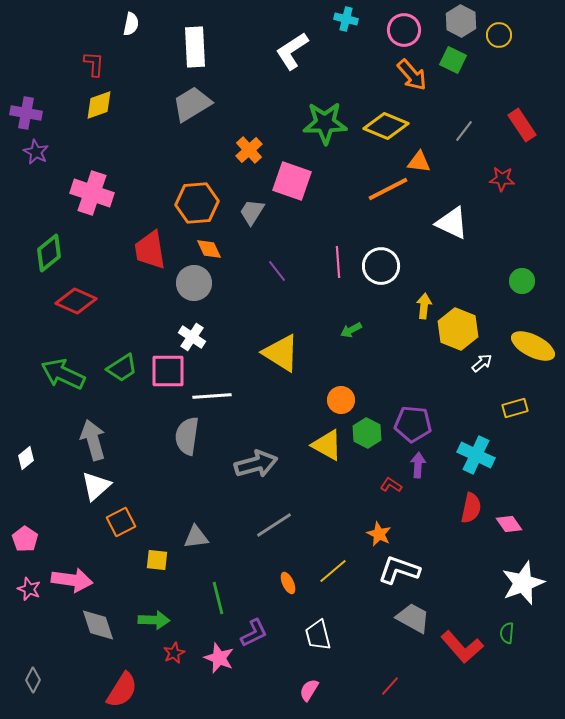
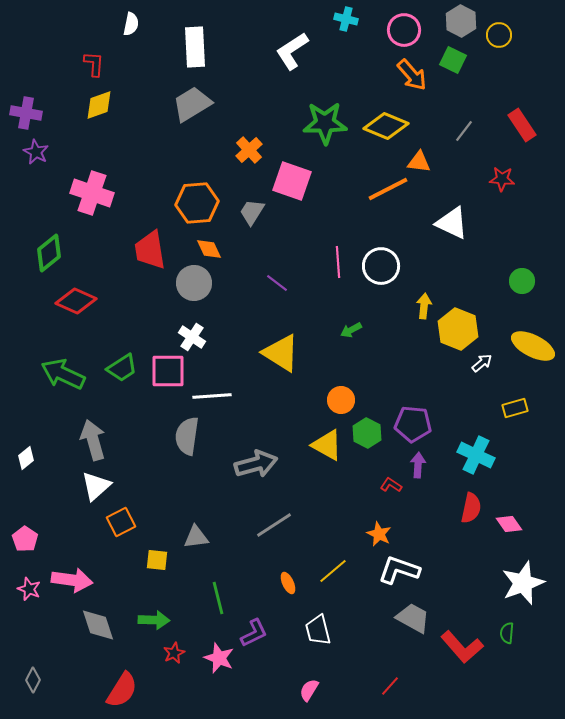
purple line at (277, 271): moved 12 px down; rotated 15 degrees counterclockwise
white trapezoid at (318, 635): moved 5 px up
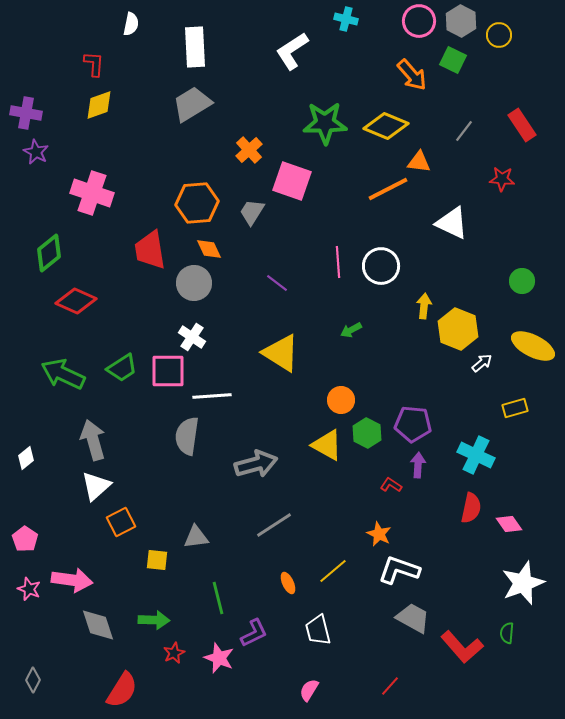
pink circle at (404, 30): moved 15 px right, 9 px up
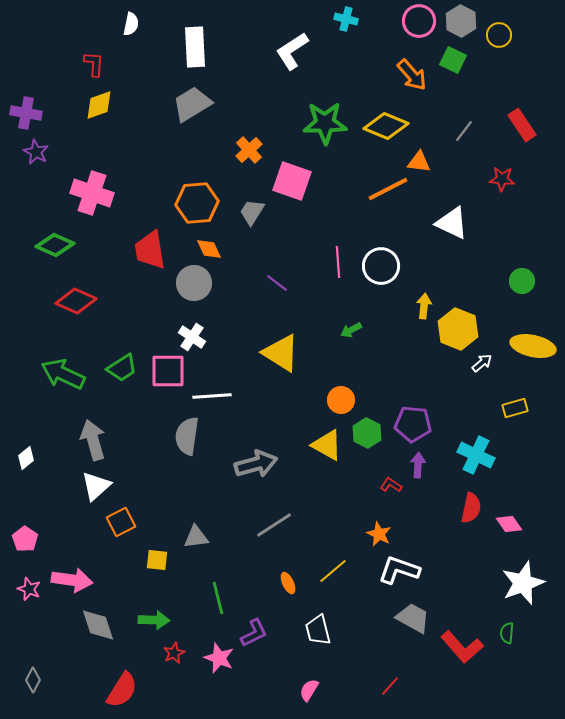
green diamond at (49, 253): moved 6 px right, 8 px up; rotated 63 degrees clockwise
yellow ellipse at (533, 346): rotated 15 degrees counterclockwise
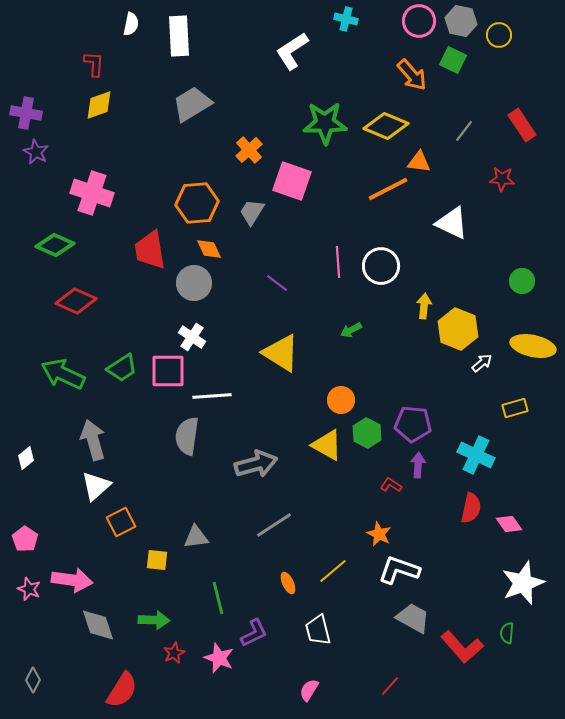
gray hexagon at (461, 21): rotated 16 degrees counterclockwise
white rectangle at (195, 47): moved 16 px left, 11 px up
